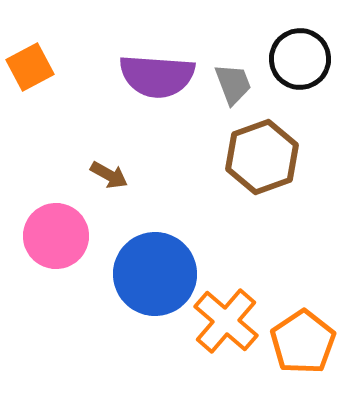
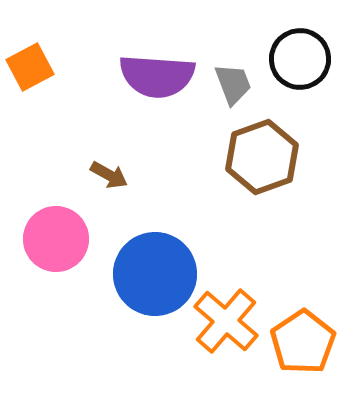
pink circle: moved 3 px down
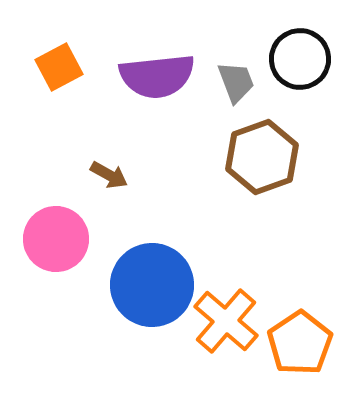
orange square: moved 29 px right
purple semicircle: rotated 10 degrees counterclockwise
gray trapezoid: moved 3 px right, 2 px up
blue circle: moved 3 px left, 11 px down
orange pentagon: moved 3 px left, 1 px down
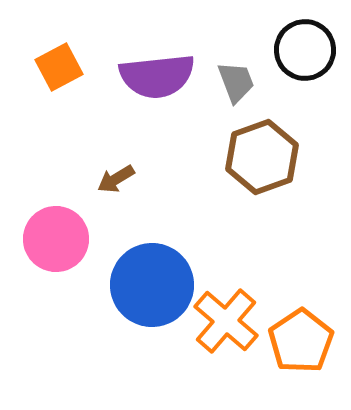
black circle: moved 5 px right, 9 px up
brown arrow: moved 7 px right, 4 px down; rotated 120 degrees clockwise
orange pentagon: moved 1 px right, 2 px up
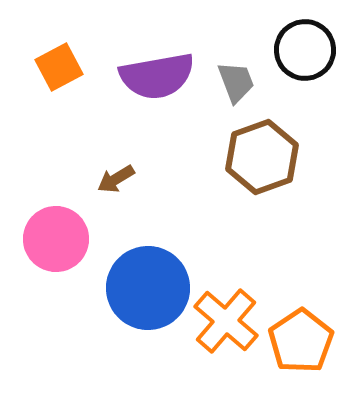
purple semicircle: rotated 4 degrees counterclockwise
blue circle: moved 4 px left, 3 px down
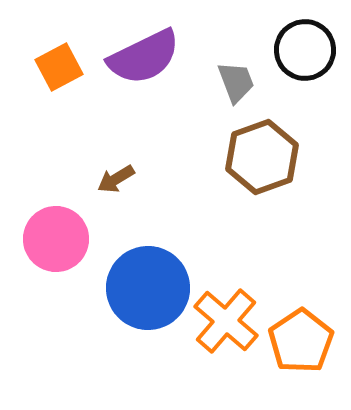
purple semicircle: moved 13 px left, 19 px up; rotated 16 degrees counterclockwise
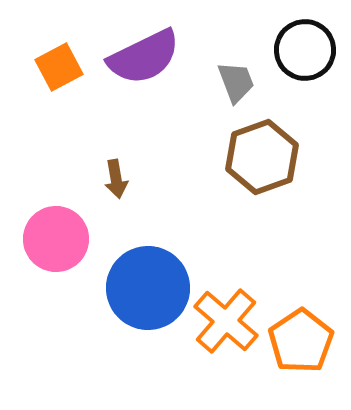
brown arrow: rotated 69 degrees counterclockwise
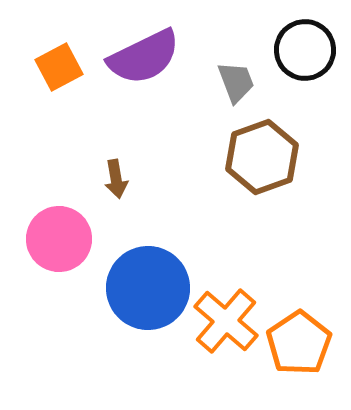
pink circle: moved 3 px right
orange pentagon: moved 2 px left, 2 px down
